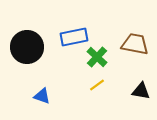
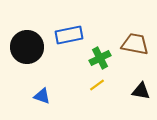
blue rectangle: moved 5 px left, 2 px up
green cross: moved 3 px right, 1 px down; rotated 20 degrees clockwise
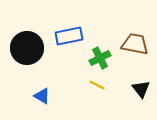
blue rectangle: moved 1 px down
black circle: moved 1 px down
yellow line: rotated 63 degrees clockwise
black triangle: moved 2 px up; rotated 42 degrees clockwise
blue triangle: rotated 12 degrees clockwise
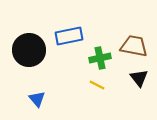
brown trapezoid: moved 1 px left, 2 px down
black circle: moved 2 px right, 2 px down
green cross: rotated 15 degrees clockwise
black triangle: moved 2 px left, 11 px up
blue triangle: moved 5 px left, 3 px down; rotated 18 degrees clockwise
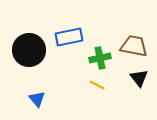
blue rectangle: moved 1 px down
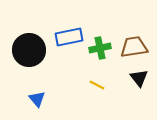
brown trapezoid: moved 1 px down; rotated 20 degrees counterclockwise
green cross: moved 10 px up
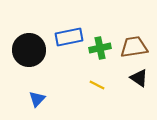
black triangle: rotated 18 degrees counterclockwise
blue triangle: rotated 24 degrees clockwise
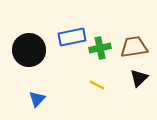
blue rectangle: moved 3 px right
black triangle: rotated 42 degrees clockwise
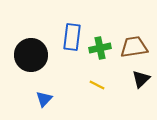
blue rectangle: rotated 72 degrees counterclockwise
black circle: moved 2 px right, 5 px down
black triangle: moved 2 px right, 1 px down
blue triangle: moved 7 px right
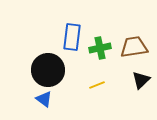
black circle: moved 17 px right, 15 px down
black triangle: moved 1 px down
yellow line: rotated 49 degrees counterclockwise
blue triangle: rotated 36 degrees counterclockwise
